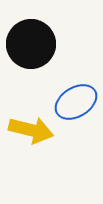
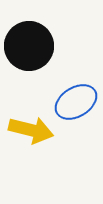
black circle: moved 2 px left, 2 px down
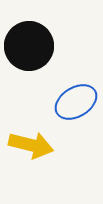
yellow arrow: moved 15 px down
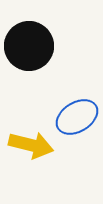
blue ellipse: moved 1 px right, 15 px down
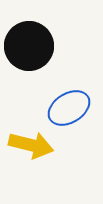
blue ellipse: moved 8 px left, 9 px up
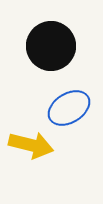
black circle: moved 22 px right
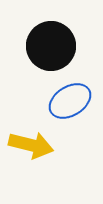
blue ellipse: moved 1 px right, 7 px up
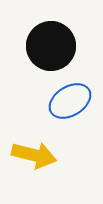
yellow arrow: moved 3 px right, 10 px down
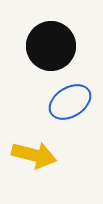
blue ellipse: moved 1 px down
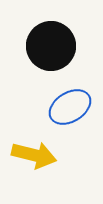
blue ellipse: moved 5 px down
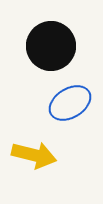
blue ellipse: moved 4 px up
